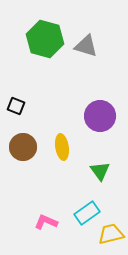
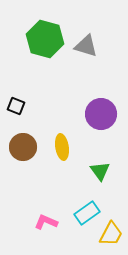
purple circle: moved 1 px right, 2 px up
yellow trapezoid: rotated 132 degrees clockwise
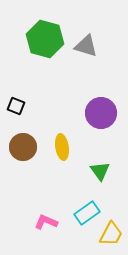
purple circle: moved 1 px up
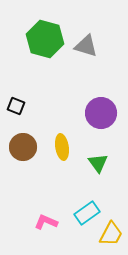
green triangle: moved 2 px left, 8 px up
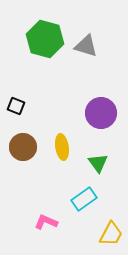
cyan rectangle: moved 3 px left, 14 px up
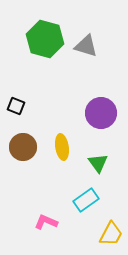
cyan rectangle: moved 2 px right, 1 px down
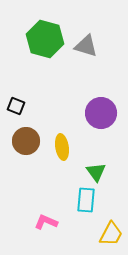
brown circle: moved 3 px right, 6 px up
green triangle: moved 2 px left, 9 px down
cyan rectangle: rotated 50 degrees counterclockwise
